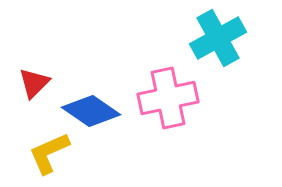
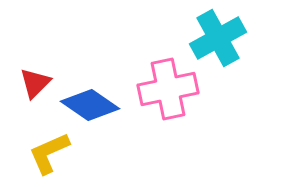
red triangle: moved 1 px right
pink cross: moved 9 px up
blue diamond: moved 1 px left, 6 px up
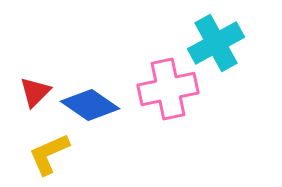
cyan cross: moved 2 px left, 5 px down
red triangle: moved 9 px down
yellow L-shape: moved 1 px down
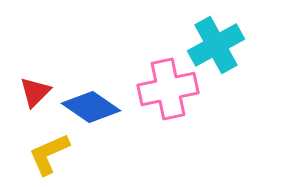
cyan cross: moved 2 px down
blue diamond: moved 1 px right, 2 px down
